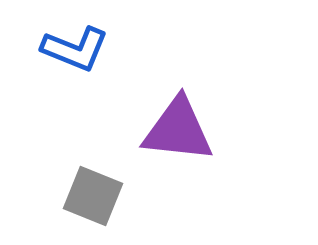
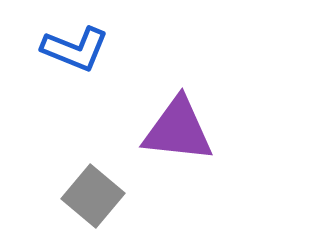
gray square: rotated 18 degrees clockwise
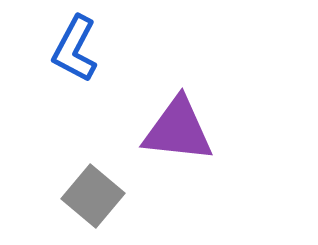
blue L-shape: rotated 96 degrees clockwise
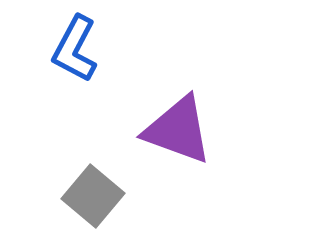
purple triangle: rotated 14 degrees clockwise
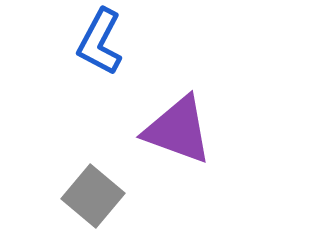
blue L-shape: moved 25 px right, 7 px up
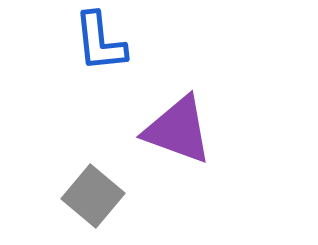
blue L-shape: rotated 34 degrees counterclockwise
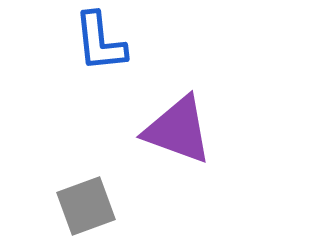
gray square: moved 7 px left, 10 px down; rotated 30 degrees clockwise
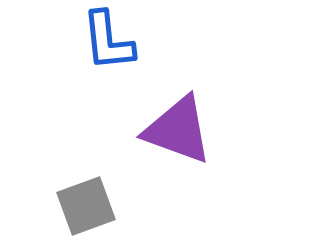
blue L-shape: moved 8 px right, 1 px up
